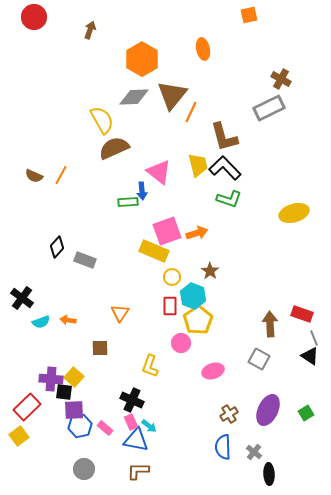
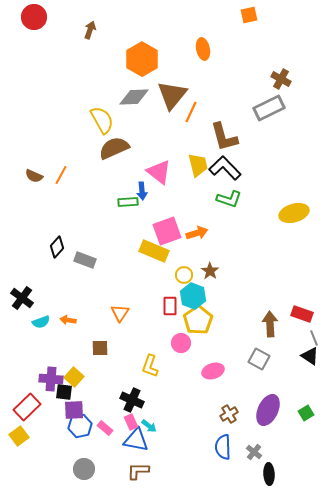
yellow circle at (172, 277): moved 12 px right, 2 px up
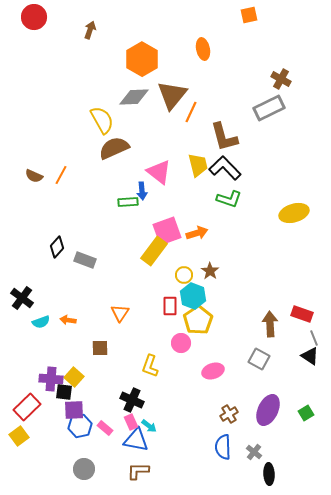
yellow rectangle at (154, 251): rotated 76 degrees counterclockwise
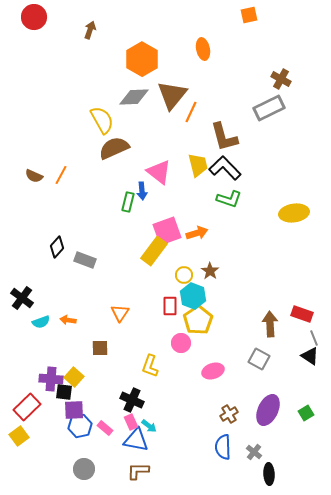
green rectangle at (128, 202): rotated 72 degrees counterclockwise
yellow ellipse at (294, 213): rotated 8 degrees clockwise
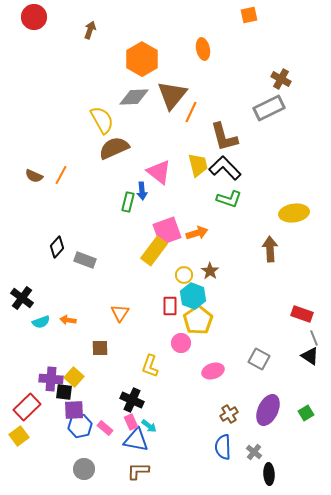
brown arrow at (270, 324): moved 75 px up
